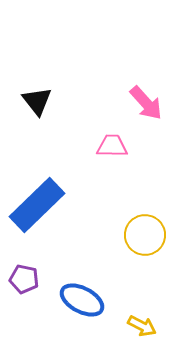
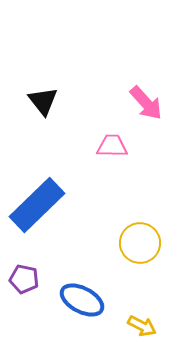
black triangle: moved 6 px right
yellow circle: moved 5 px left, 8 px down
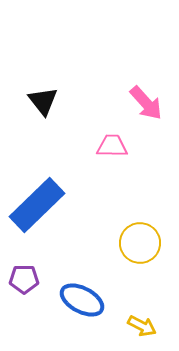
purple pentagon: rotated 12 degrees counterclockwise
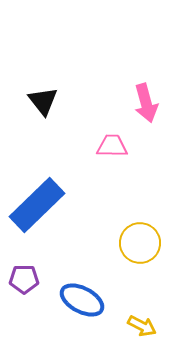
pink arrow: rotated 27 degrees clockwise
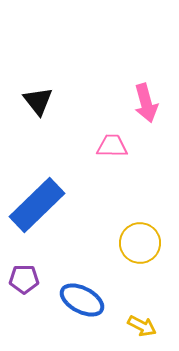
black triangle: moved 5 px left
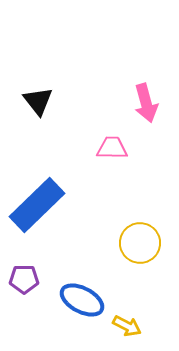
pink trapezoid: moved 2 px down
yellow arrow: moved 15 px left
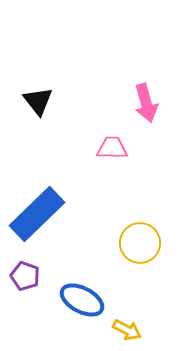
blue rectangle: moved 9 px down
purple pentagon: moved 1 px right, 3 px up; rotated 20 degrees clockwise
yellow arrow: moved 4 px down
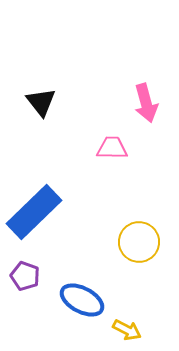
black triangle: moved 3 px right, 1 px down
blue rectangle: moved 3 px left, 2 px up
yellow circle: moved 1 px left, 1 px up
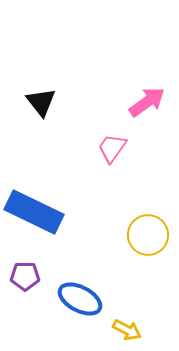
pink arrow: moved 1 px right, 1 px up; rotated 111 degrees counterclockwise
pink trapezoid: rotated 56 degrees counterclockwise
blue rectangle: rotated 70 degrees clockwise
yellow circle: moved 9 px right, 7 px up
purple pentagon: rotated 20 degrees counterclockwise
blue ellipse: moved 2 px left, 1 px up
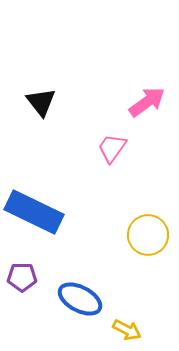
purple pentagon: moved 3 px left, 1 px down
